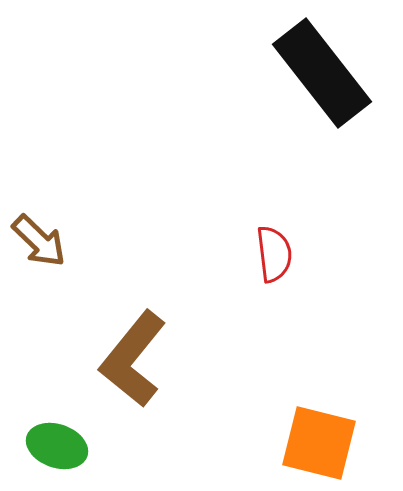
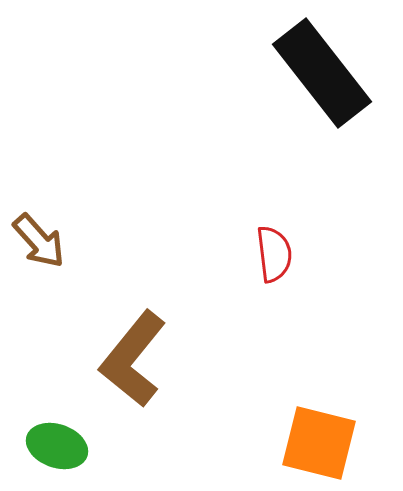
brown arrow: rotated 4 degrees clockwise
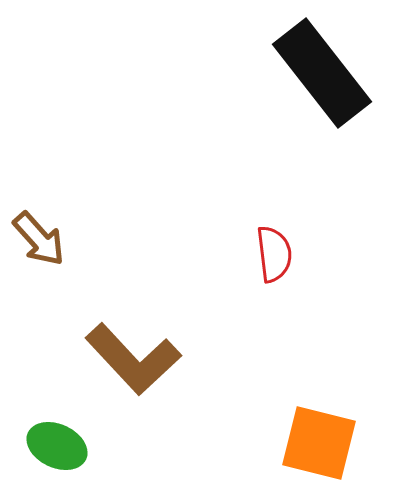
brown arrow: moved 2 px up
brown L-shape: rotated 82 degrees counterclockwise
green ellipse: rotated 6 degrees clockwise
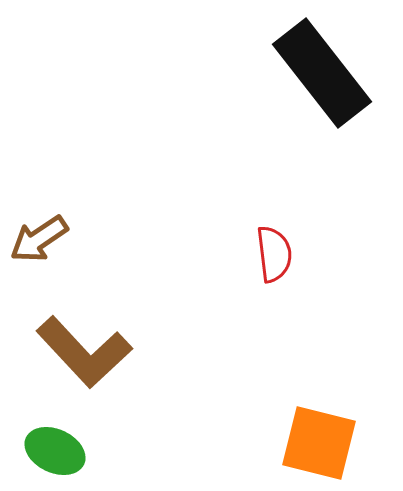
brown arrow: rotated 98 degrees clockwise
brown L-shape: moved 49 px left, 7 px up
green ellipse: moved 2 px left, 5 px down
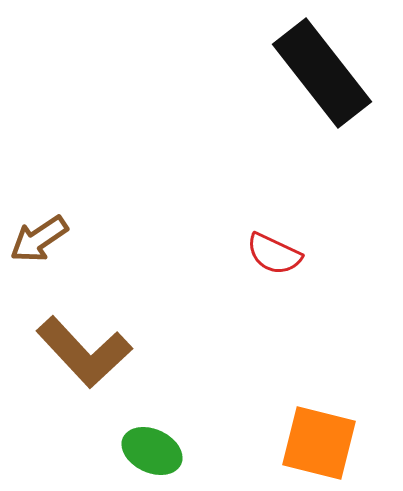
red semicircle: rotated 122 degrees clockwise
green ellipse: moved 97 px right
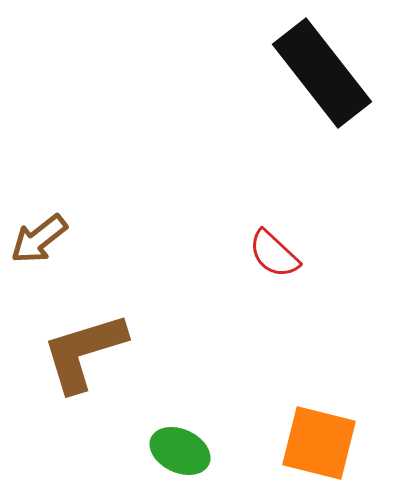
brown arrow: rotated 4 degrees counterclockwise
red semicircle: rotated 18 degrees clockwise
brown L-shape: rotated 116 degrees clockwise
green ellipse: moved 28 px right
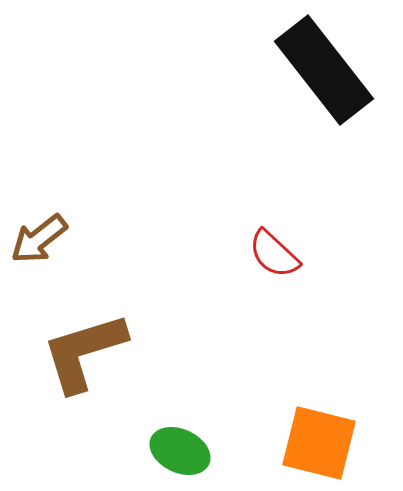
black rectangle: moved 2 px right, 3 px up
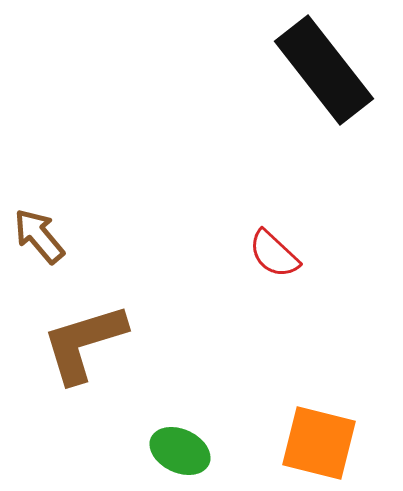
brown arrow: moved 3 px up; rotated 88 degrees clockwise
brown L-shape: moved 9 px up
